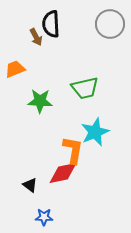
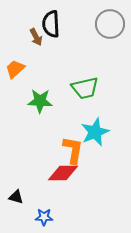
orange trapezoid: rotated 20 degrees counterclockwise
red diamond: rotated 12 degrees clockwise
black triangle: moved 14 px left, 12 px down; rotated 21 degrees counterclockwise
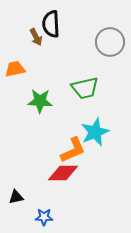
gray circle: moved 18 px down
orange trapezoid: rotated 30 degrees clockwise
orange L-shape: rotated 56 degrees clockwise
black triangle: rotated 28 degrees counterclockwise
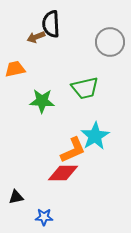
brown arrow: rotated 96 degrees clockwise
green star: moved 2 px right
cyan star: moved 4 px down; rotated 8 degrees counterclockwise
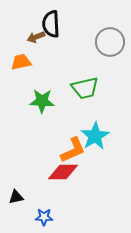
orange trapezoid: moved 6 px right, 7 px up
red diamond: moved 1 px up
